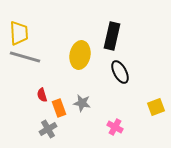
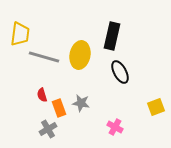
yellow trapezoid: moved 1 px right, 1 px down; rotated 10 degrees clockwise
gray line: moved 19 px right
gray star: moved 1 px left
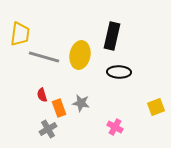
black ellipse: moved 1 px left; rotated 60 degrees counterclockwise
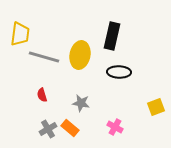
orange rectangle: moved 11 px right, 20 px down; rotated 30 degrees counterclockwise
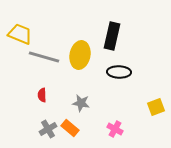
yellow trapezoid: rotated 75 degrees counterclockwise
red semicircle: rotated 16 degrees clockwise
pink cross: moved 2 px down
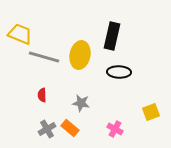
yellow square: moved 5 px left, 5 px down
gray cross: moved 1 px left
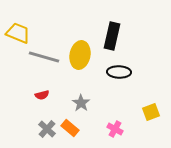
yellow trapezoid: moved 2 px left, 1 px up
red semicircle: rotated 104 degrees counterclockwise
gray star: rotated 24 degrees clockwise
gray cross: rotated 18 degrees counterclockwise
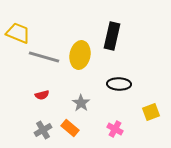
black ellipse: moved 12 px down
gray cross: moved 4 px left, 1 px down; rotated 18 degrees clockwise
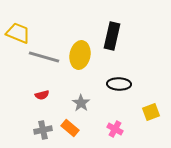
gray cross: rotated 18 degrees clockwise
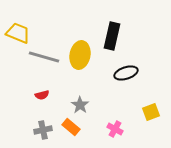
black ellipse: moved 7 px right, 11 px up; rotated 20 degrees counterclockwise
gray star: moved 1 px left, 2 px down
orange rectangle: moved 1 px right, 1 px up
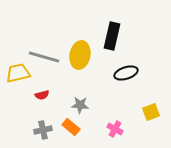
yellow trapezoid: moved 40 px down; rotated 35 degrees counterclockwise
gray star: rotated 30 degrees counterclockwise
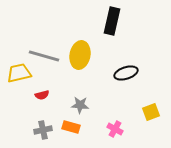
black rectangle: moved 15 px up
gray line: moved 1 px up
yellow trapezoid: moved 1 px right
orange rectangle: rotated 24 degrees counterclockwise
